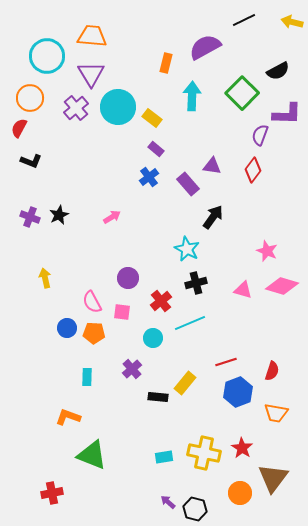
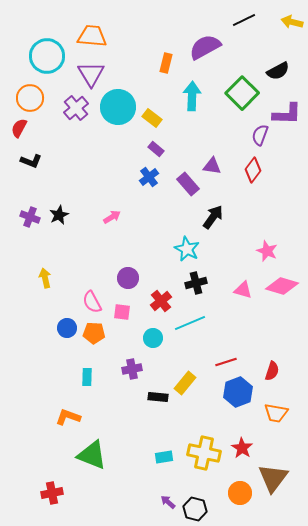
purple cross at (132, 369): rotated 30 degrees clockwise
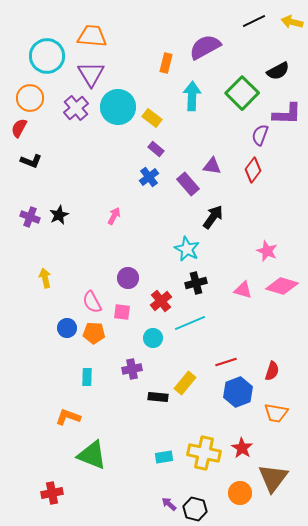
black line at (244, 20): moved 10 px right, 1 px down
pink arrow at (112, 217): moved 2 px right, 1 px up; rotated 30 degrees counterclockwise
purple arrow at (168, 502): moved 1 px right, 2 px down
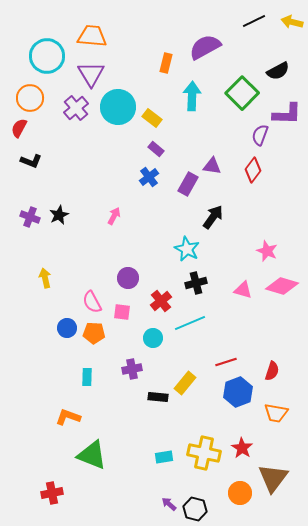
purple rectangle at (188, 184): rotated 70 degrees clockwise
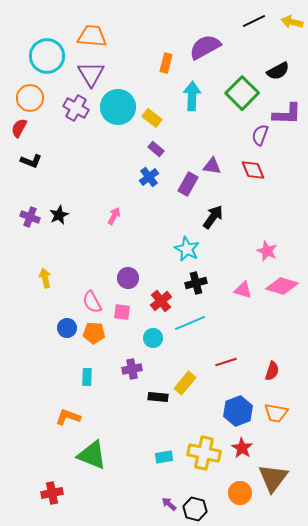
purple cross at (76, 108): rotated 20 degrees counterclockwise
red diamond at (253, 170): rotated 60 degrees counterclockwise
blue hexagon at (238, 392): moved 19 px down
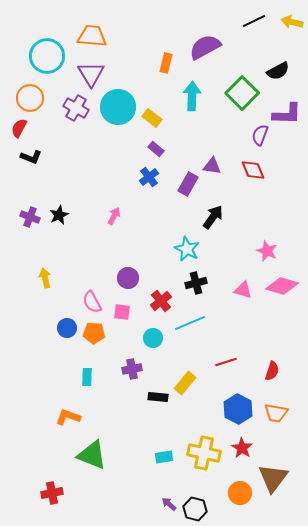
black L-shape at (31, 161): moved 4 px up
blue hexagon at (238, 411): moved 2 px up; rotated 12 degrees counterclockwise
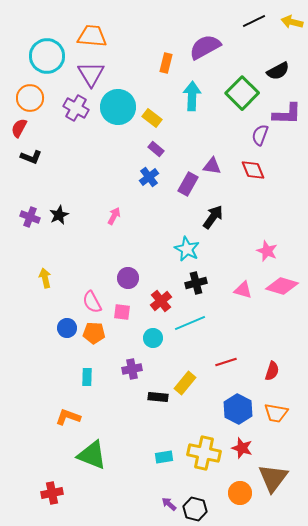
red star at (242, 448): rotated 15 degrees counterclockwise
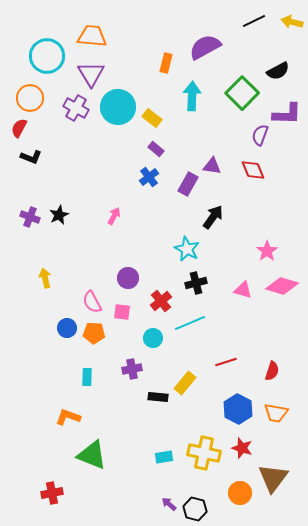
pink star at (267, 251): rotated 15 degrees clockwise
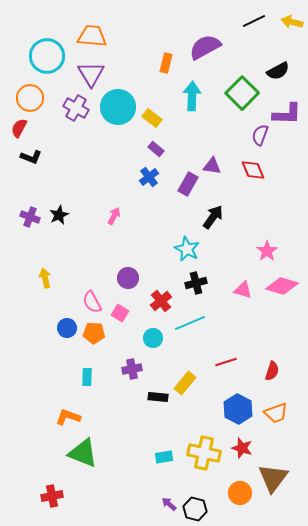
pink square at (122, 312): moved 2 px left, 1 px down; rotated 24 degrees clockwise
orange trapezoid at (276, 413): rotated 30 degrees counterclockwise
green triangle at (92, 455): moved 9 px left, 2 px up
red cross at (52, 493): moved 3 px down
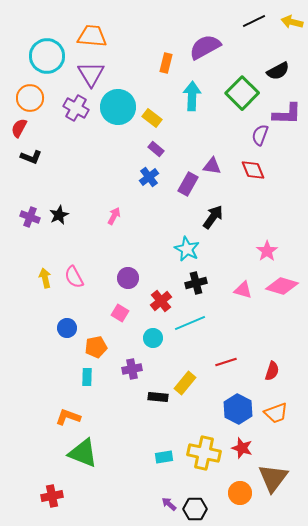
pink semicircle at (92, 302): moved 18 px left, 25 px up
orange pentagon at (94, 333): moved 2 px right, 14 px down; rotated 15 degrees counterclockwise
black hexagon at (195, 509): rotated 15 degrees counterclockwise
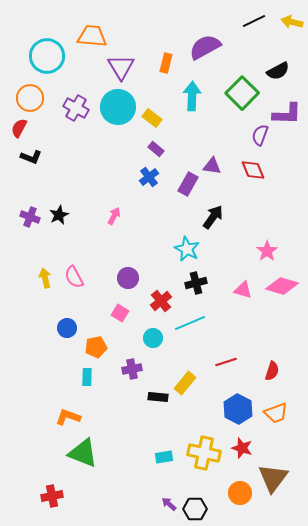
purple triangle at (91, 74): moved 30 px right, 7 px up
